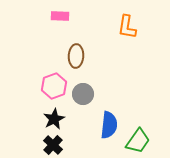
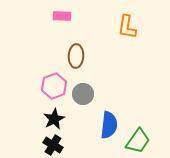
pink rectangle: moved 2 px right
black cross: rotated 12 degrees counterclockwise
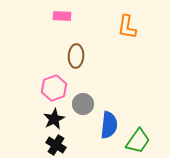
pink hexagon: moved 2 px down
gray circle: moved 10 px down
black cross: moved 3 px right
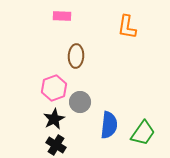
gray circle: moved 3 px left, 2 px up
green trapezoid: moved 5 px right, 8 px up
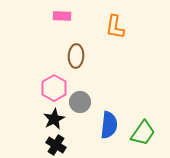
orange L-shape: moved 12 px left
pink hexagon: rotated 10 degrees counterclockwise
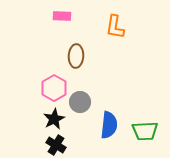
green trapezoid: moved 2 px right, 2 px up; rotated 52 degrees clockwise
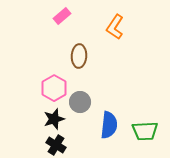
pink rectangle: rotated 42 degrees counterclockwise
orange L-shape: rotated 25 degrees clockwise
brown ellipse: moved 3 px right
black star: rotated 10 degrees clockwise
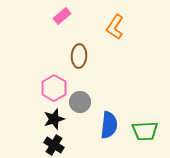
black cross: moved 2 px left
